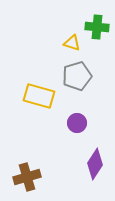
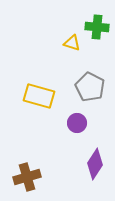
gray pentagon: moved 13 px right, 11 px down; rotated 28 degrees counterclockwise
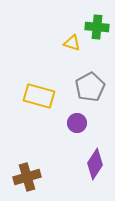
gray pentagon: rotated 16 degrees clockwise
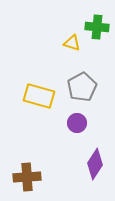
gray pentagon: moved 8 px left
brown cross: rotated 12 degrees clockwise
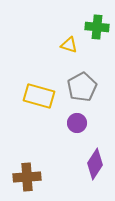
yellow triangle: moved 3 px left, 2 px down
